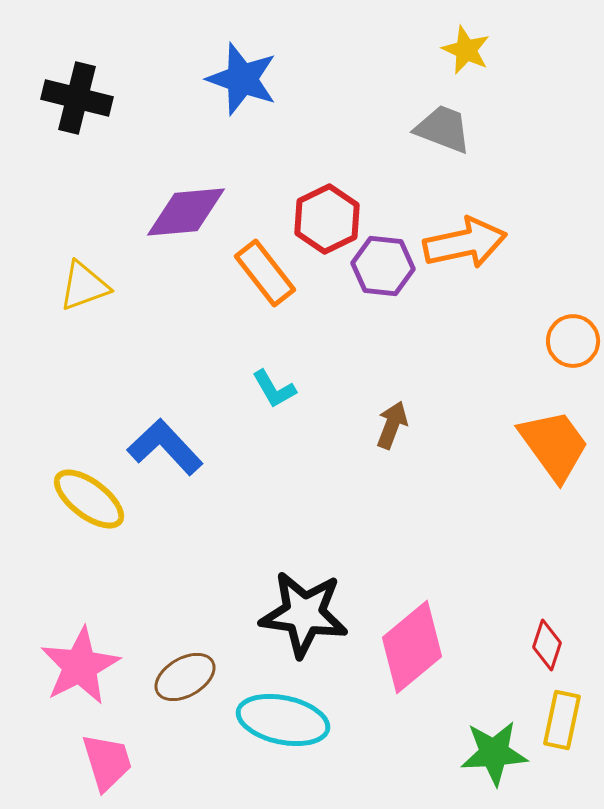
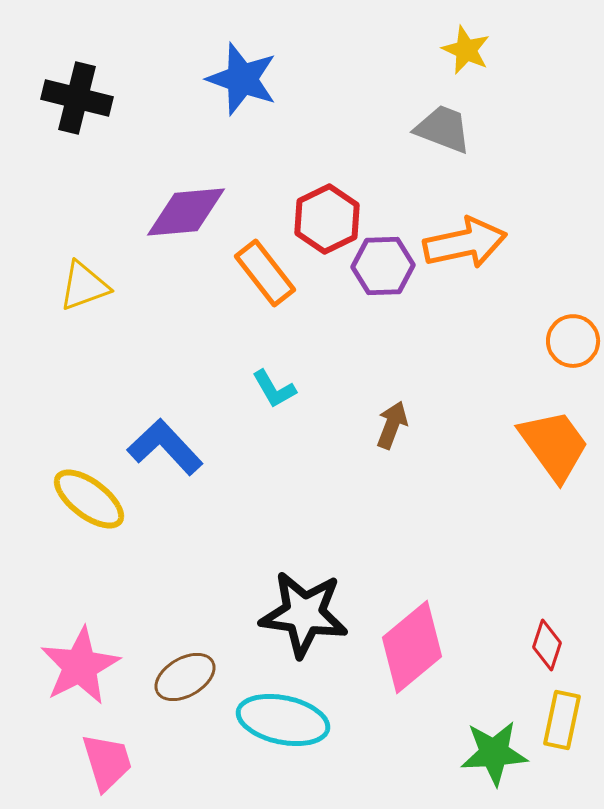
purple hexagon: rotated 8 degrees counterclockwise
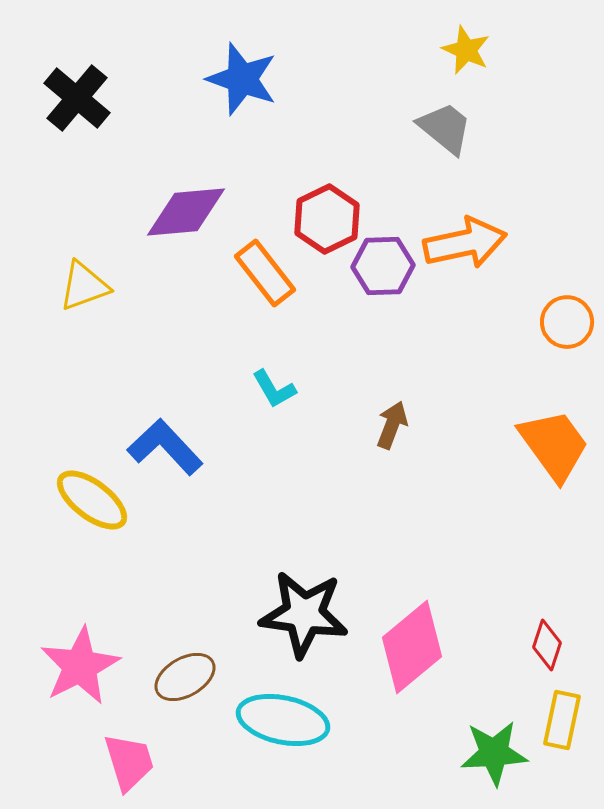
black cross: rotated 26 degrees clockwise
gray trapezoid: moved 2 px right, 1 px up; rotated 18 degrees clockwise
orange circle: moved 6 px left, 19 px up
yellow ellipse: moved 3 px right, 1 px down
pink trapezoid: moved 22 px right
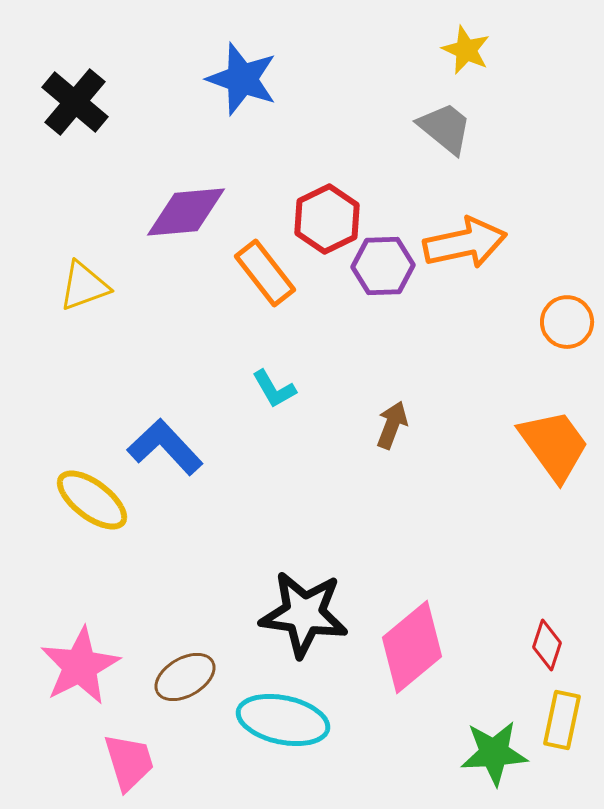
black cross: moved 2 px left, 4 px down
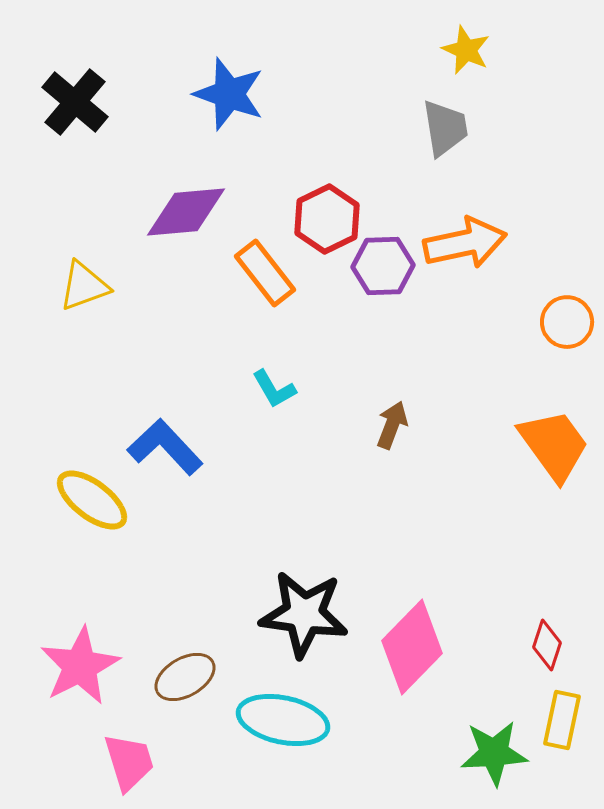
blue star: moved 13 px left, 15 px down
gray trapezoid: rotated 42 degrees clockwise
pink diamond: rotated 6 degrees counterclockwise
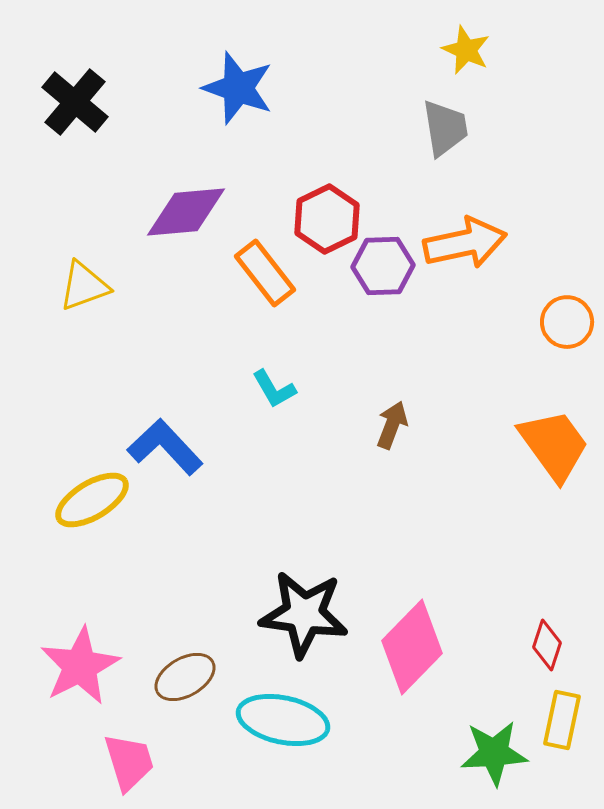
blue star: moved 9 px right, 6 px up
yellow ellipse: rotated 68 degrees counterclockwise
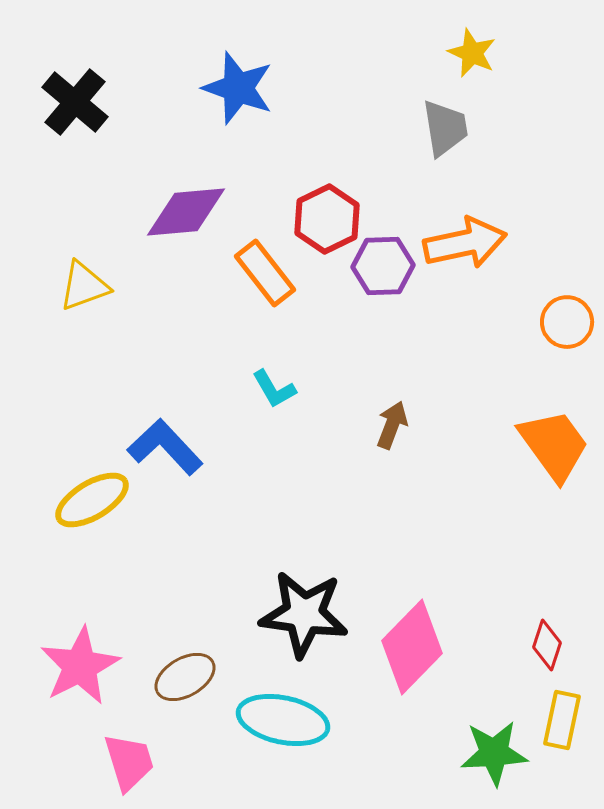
yellow star: moved 6 px right, 3 px down
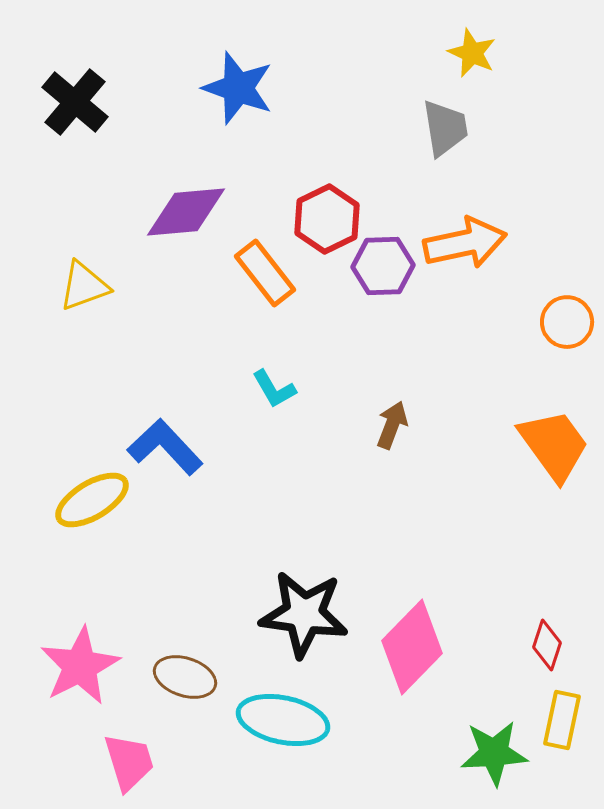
brown ellipse: rotated 48 degrees clockwise
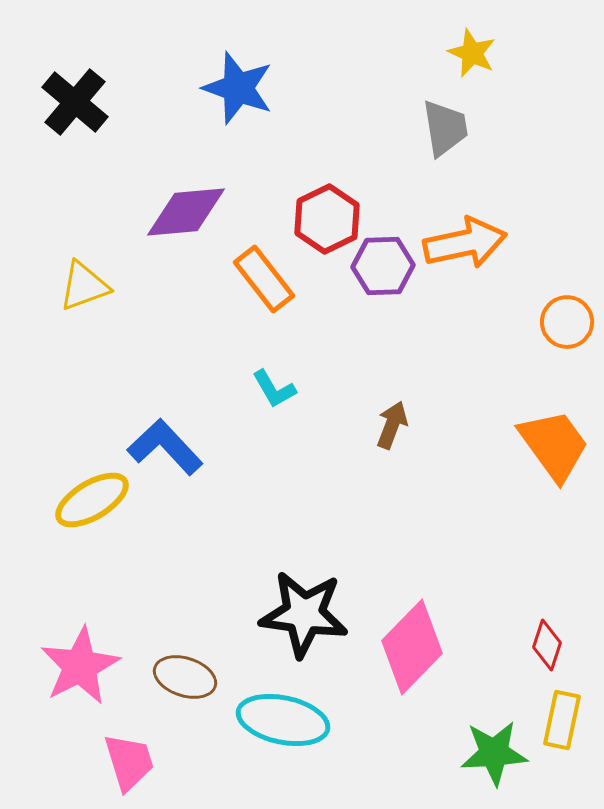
orange rectangle: moved 1 px left, 6 px down
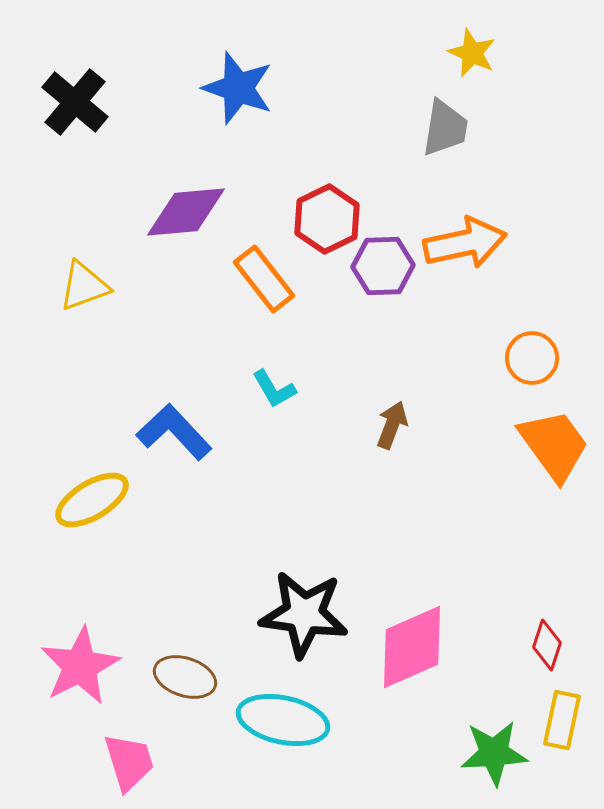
gray trapezoid: rotated 18 degrees clockwise
orange circle: moved 35 px left, 36 px down
blue L-shape: moved 9 px right, 15 px up
pink diamond: rotated 22 degrees clockwise
